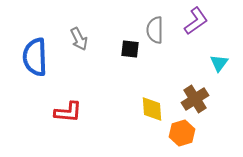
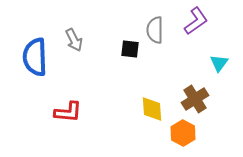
gray arrow: moved 5 px left, 1 px down
orange hexagon: moved 1 px right; rotated 15 degrees counterclockwise
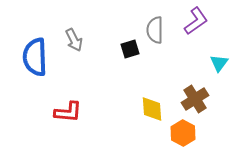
black square: rotated 24 degrees counterclockwise
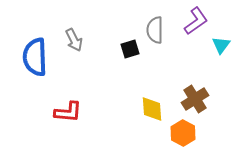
cyan triangle: moved 2 px right, 18 px up
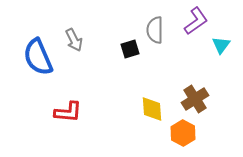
blue semicircle: moved 3 px right; rotated 21 degrees counterclockwise
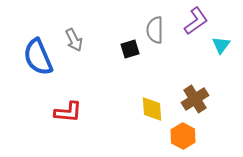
orange hexagon: moved 3 px down
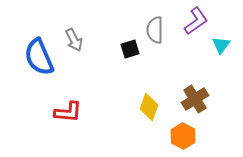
blue semicircle: moved 1 px right
yellow diamond: moved 3 px left, 2 px up; rotated 24 degrees clockwise
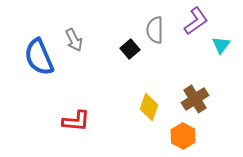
black square: rotated 24 degrees counterclockwise
red L-shape: moved 8 px right, 9 px down
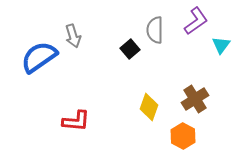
gray arrow: moved 1 px left, 4 px up; rotated 10 degrees clockwise
blue semicircle: rotated 78 degrees clockwise
